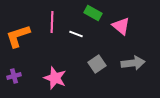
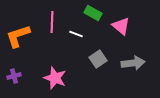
gray square: moved 1 px right, 5 px up
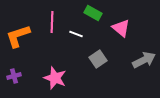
pink triangle: moved 2 px down
gray arrow: moved 11 px right, 3 px up; rotated 20 degrees counterclockwise
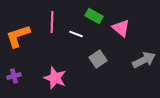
green rectangle: moved 1 px right, 3 px down
